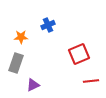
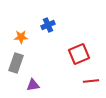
purple triangle: rotated 16 degrees clockwise
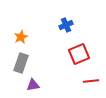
blue cross: moved 18 px right
orange star: rotated 24 degrees counterclockwise
gray rectangle: moved 5 px right
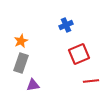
orange star: moved 4 px down
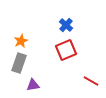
blue cross: rotated 24 degrees counterclockwise
red square: moved 13 px left, 4 px up
gray rectangle: moved 2 px left
red line: rotated 35 degrees clockwise
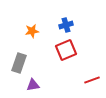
blue cross: rotated 32 degrees clockwise
orange star: moved 11 px right, 10 px up; rotated 16 degrees clockwise
red line: moved 1 px right, 1 px up; rotated 49 degrees counterclockwise
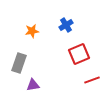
blue cross: rotated 16 degrees counterclockwise
red square: moved 13 px right, 4 px down
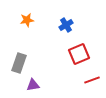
orange star: moved 5 px left, 11 px up
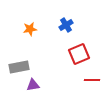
orange star: moved 3 px right, 9 px down
gray rectangle: moved 4 px down; rotated 60 degrees clockwise
red line: rotated 21 degrees clockwise
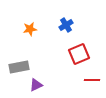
purple triangle: moved 3 px right; rotated 16 degrees counterclockwise
